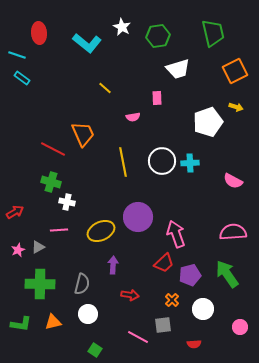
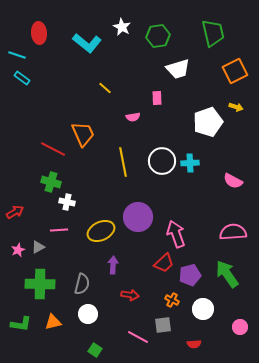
orange cross at (172, 300): rotated 16 degrees counterclockwise
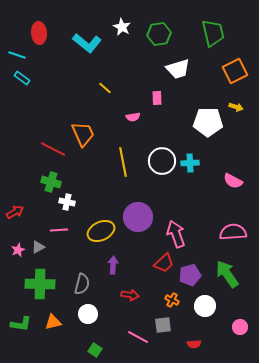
green hexagon at (158, 36): moved 1 px right, 2 px up
white pentagon at (208, 122): rotated 20 degrees clockwise
white circle at (203, 309): moved 2 px right, 3 px up
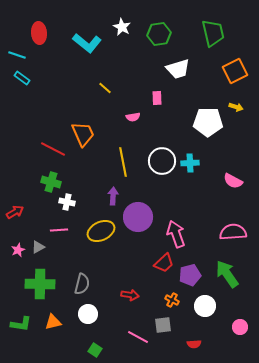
purple arrow at (113, 265): moved 69 px up
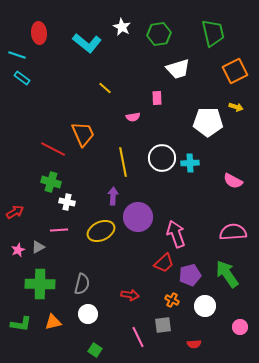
white circle at (162, 161): moved 3 px up
pink line at (138, 337): rotated 35 degrees clockwise
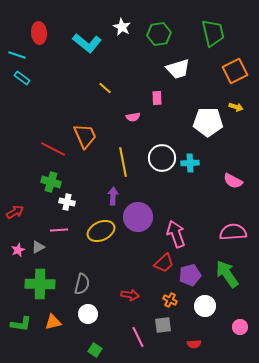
orange trapezoid at (83, 134): moved 2 px right, 2 px down
orange cross at (172, 300): moved 2 px left
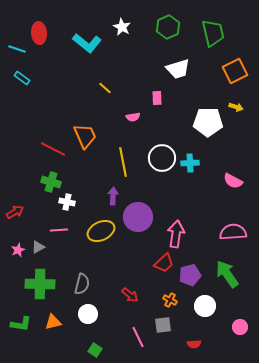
green hexagon at (159, 34): moved 9 px right, 7 px up; rotated 15 degrees counterclockwise
cyan line at (17, 55): moved 6 px up
pink arrow at (176, 234): rotated 28 degrees clockwise
red arrow at (130, 295): rotated 30 degrees clockwise
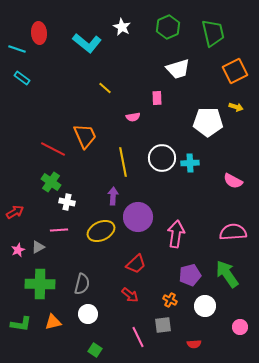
green cross at (51, 182): rotated 18 degrees clockwise
red trapezoid at (164, 263): moved 28 px left, 1 px down
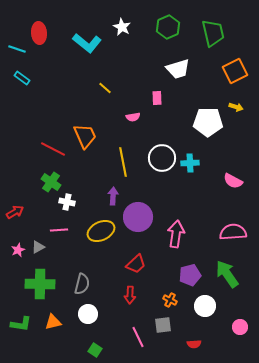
red arrow at (130, 295): rotated 54 degrees clockwise
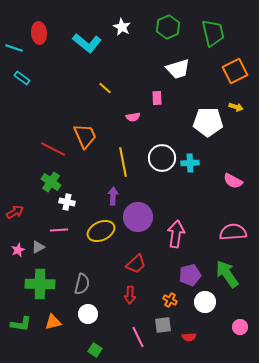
cyan line at (17, 49): moved 3 px left, 1 px up
white circle at (205, 306): moved 4 px up
red semicircle at (194, 344): moved 5 px left, 7 px up
